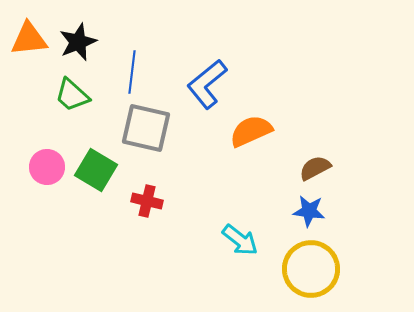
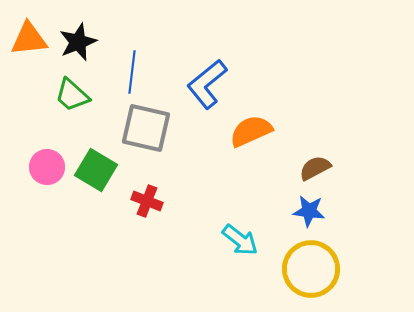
red cross: rotated 8 degrees clockwise
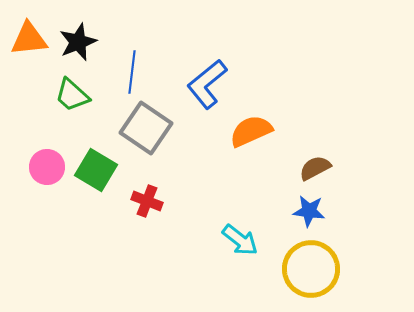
gray square: rotated 21 degrees clockwise
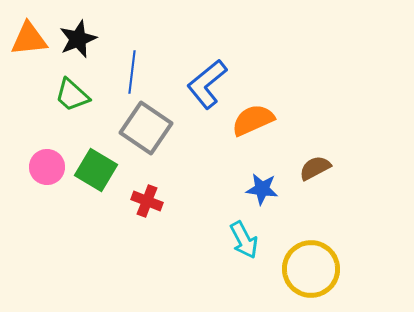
black star: moved 3 px up
orange semicircle: moved 2 px right, 11 px up
blue star: moved 47 px left, 22 px up
cyan arrow: moved 4 px right; rotated 24 degrees clockwise
